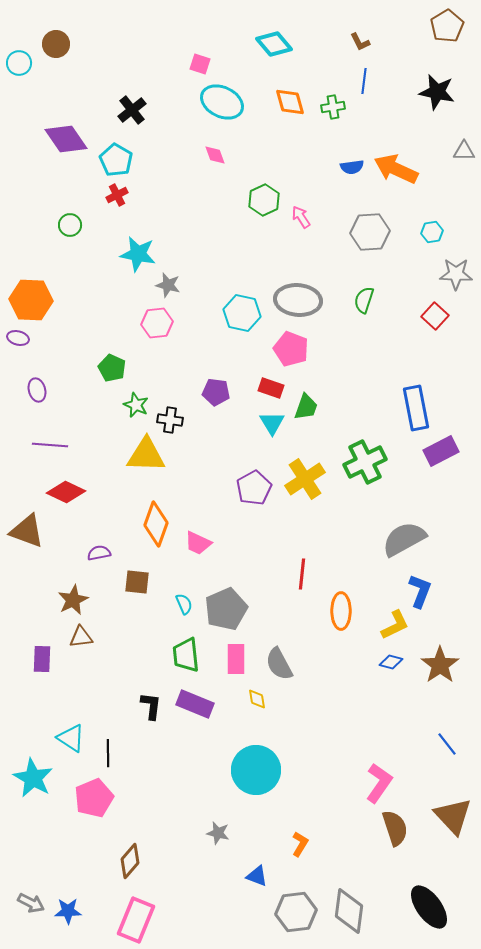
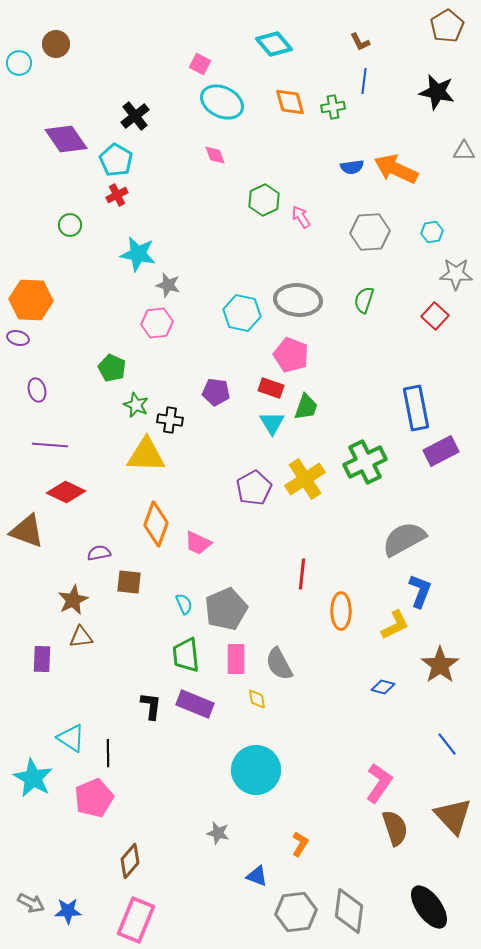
pink square at (200, 64): rotated 10 degrees clockwise
black cross at (132, 110): moved 3 px right, 6 px down
pink pentagon at (291, 349): moved 6 px down
brown square at (137, 582): moved 8 px left
blue diamond at (391, 662): moved 8 px left, 25 px down
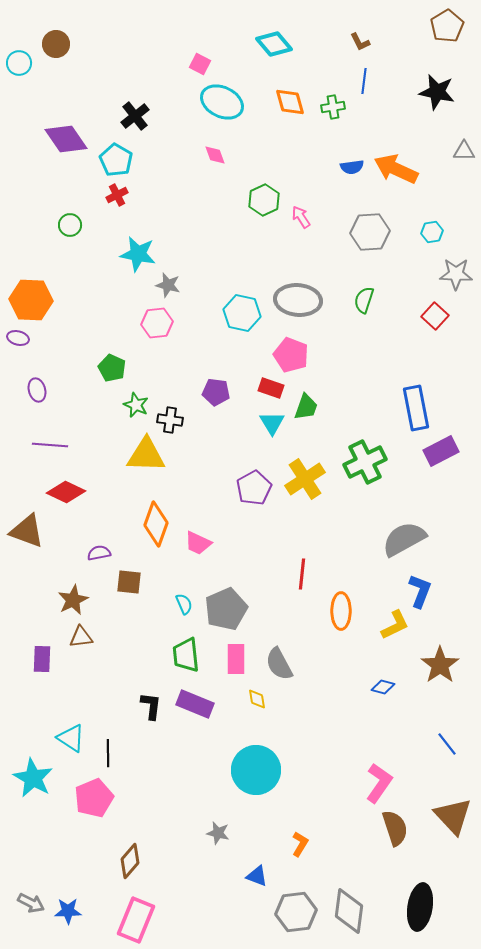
black ellipse at (429, 907): moved 9 px left; rotated 45 degrees clockwise
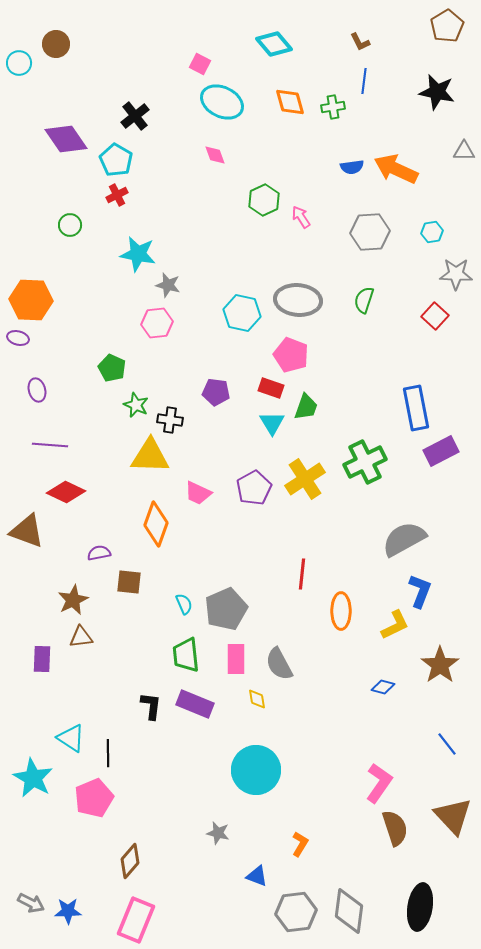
yellow triangle at (146, 455): moved 4 px right, 1 px down
pink trapezoid at (198, 543): moved 50 px up
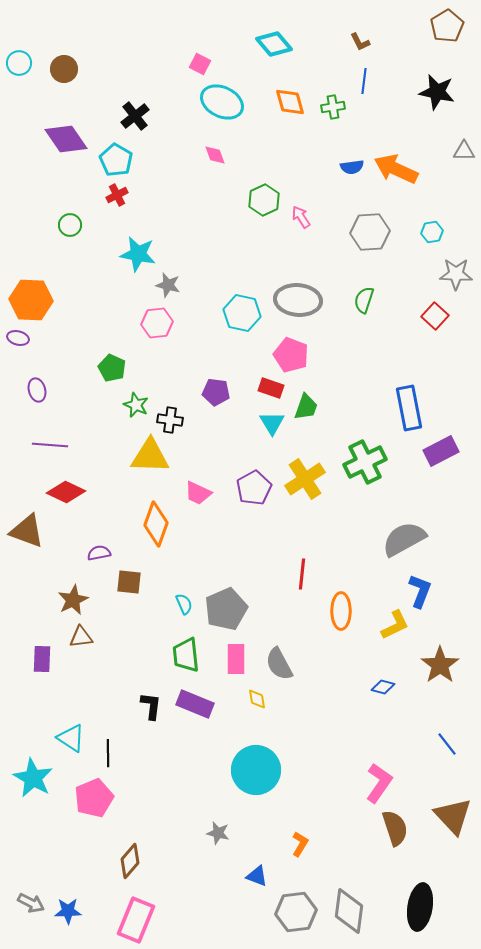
brown circle at (56, 44): moved 8 px right, 25 px down
blue rectangle at (416, 408): moved 7 px left
